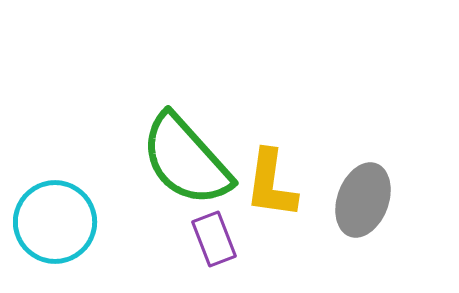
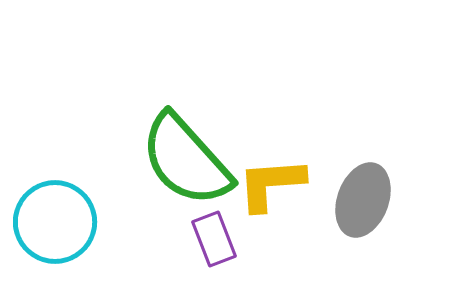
yellow L-shape: rotated 78 degrees clockwise
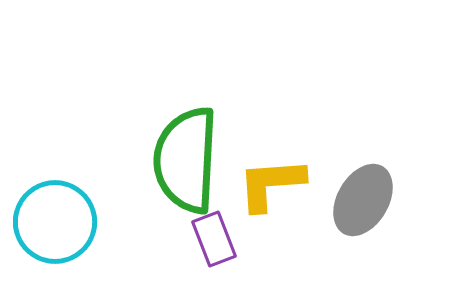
green semicircle: rotated 45 degrees clockwise
gray ellipse: rotated 10 degrees clockwise
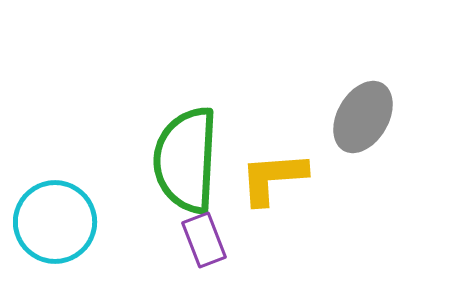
yellow L-shape: moved 2 px right, 6 px up
gray ellipse: moved 83 px up
purple rectangle: moved 10 px left, 1 px down
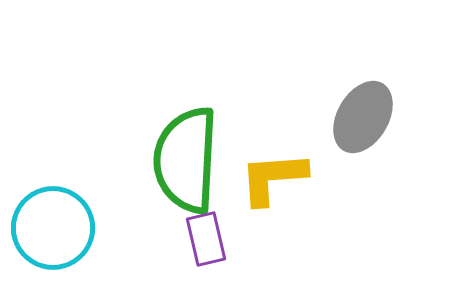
cyan circle: moved 2 px left, 6 px down
purple rectangle: moved 2 px right, 1 px up; rotated 8 degrees clockwise
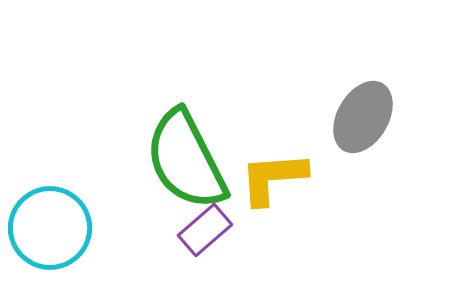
green semicircle: rotated 30 degrees counterclockwise
cyan circle: moved 3 px left
purple rectangle: moved 1 px left, 9 px up; rotated 62 degrees clockwise
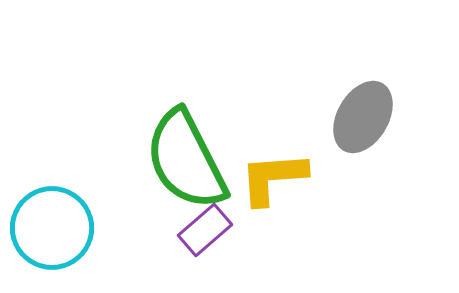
cyan circle: moved 2 px right
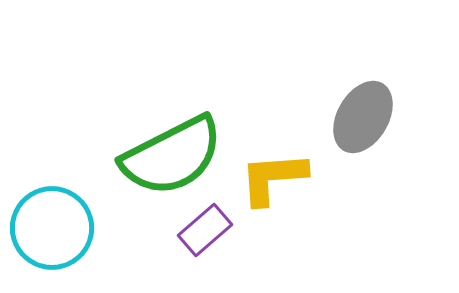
green semicircle: moved 14 px left, 4 px up; rotated 90 degrees counterclockwise
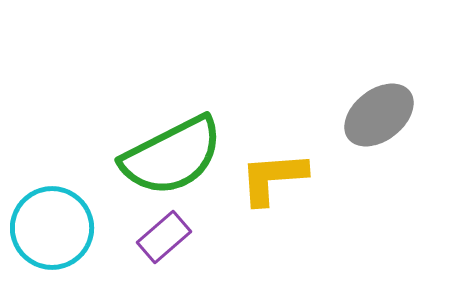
gray ellipse: moved 16 px right, 2 px up; rotated 22 degrees clockwise
purple rectangle: moved 41 px left, 7 px down
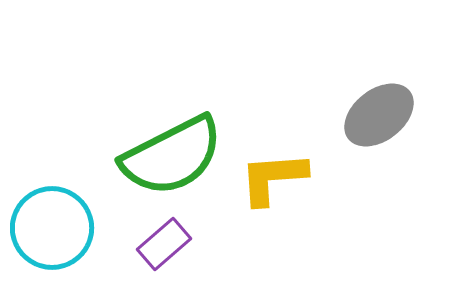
purple rectangle: moved 7 px down
